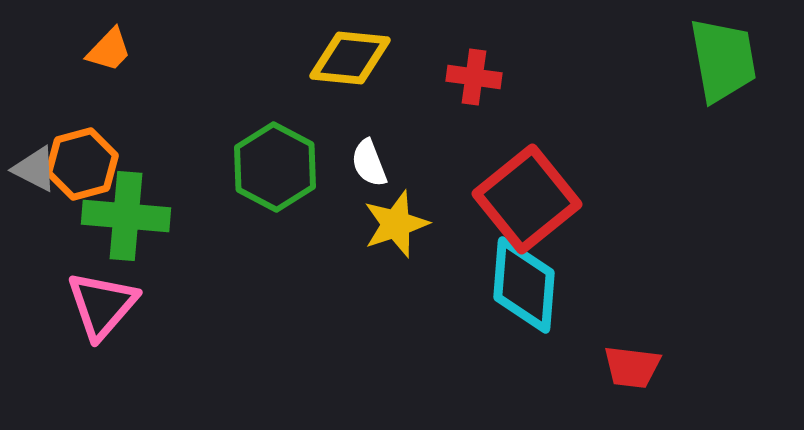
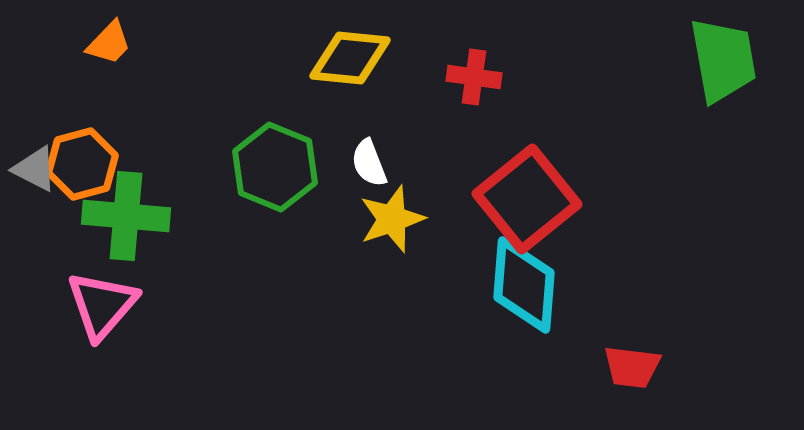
orange trapezoid: moved 7 px up
green hexagon: rotated 6 degrees counterclockwise
yellow star: moved 4 px left, 5 px up
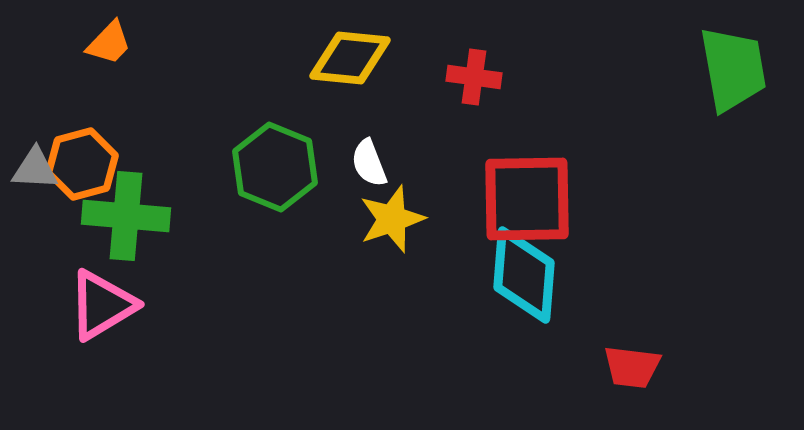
green trapezoid: moved 10 px right, 9 px down
gray triangle: rotated 24 degrees counterclockwise
red square: rotated 38 degrees clockwise
cyan diamond: moved 10 px up
pink triangle: rotated 18 degrees clockwise
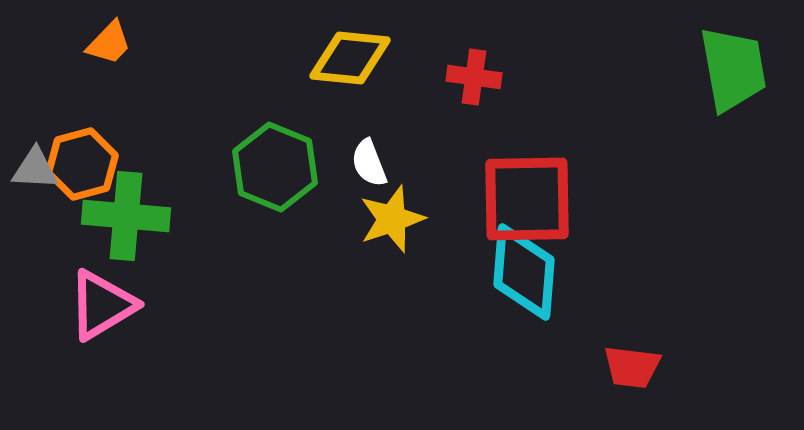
cyan diamond: moved 3 px up
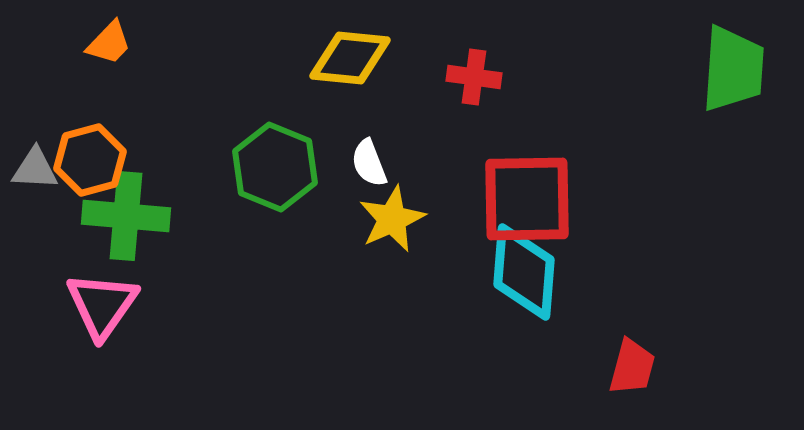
green trapezoid: rotated 14 degrees clockwise
orange hexagon: moved 8 px right, 4 px up
yellow star: rotated 6 degrees counterclockwise
pink triangle: rotated 24 degrees counterclockwise
red trapezoid: rotated 82 degrees counterclockwise
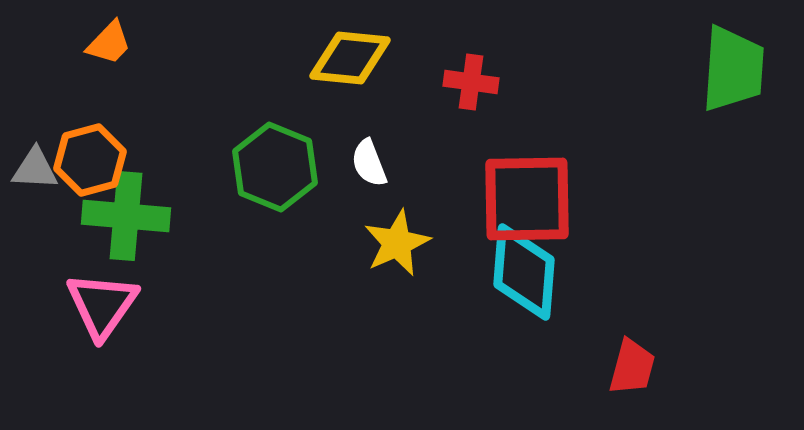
red cross: moved 3 px left, 5 px down
yellow star: moved 5 px right, 24 px down
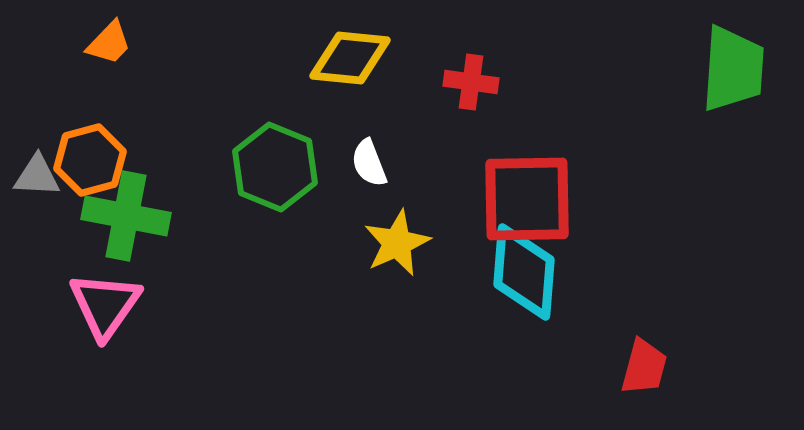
gray triangle: moved 2 px right, 7 px down
green cross: rotated 6 degrees clockwise
pink triangle: moved 3 px right
red trapezoid: moved 12 px right
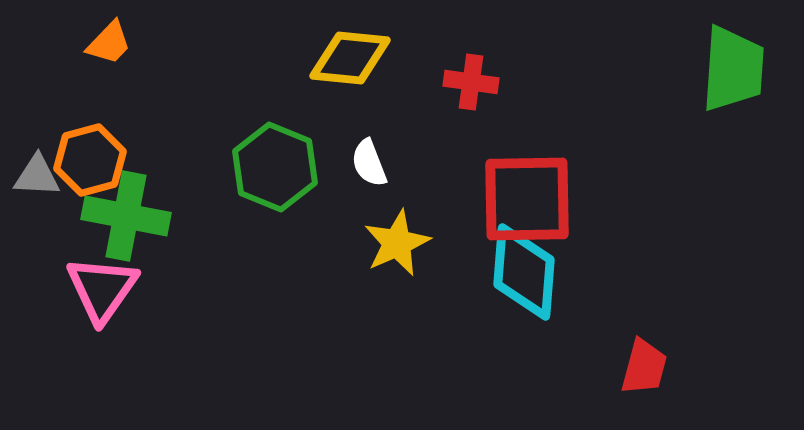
pink triangle: moved 3 px left, 16 px up
